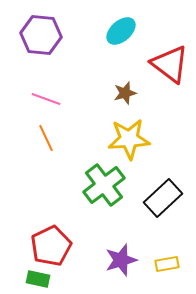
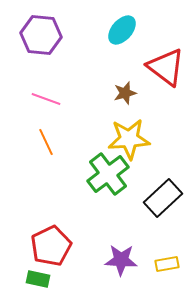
cyan ellipse: moved 1 px right, 1 px up; rotated 8 degrees counterclockwise
red triangle: moved 4 px left, 3 px down
orange line: moved 4 px down
green cross: moved 4 px right, 11 px up
purple star: rotated 20 degrees clockwise
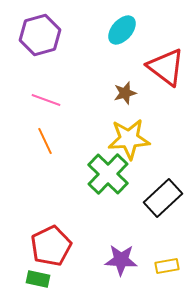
purple hexagon: moved 1 px left; rotated 21 degrees counterclockwise
pink line: moved 1 px down
orange line: moved 1 px left, 1 px up
green cross: rotated 9 degrees counterclockwise
yellow rectangle: moved 2 px down
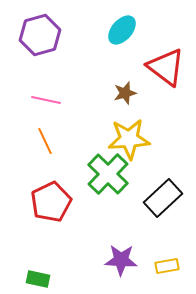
pink line: rotated 8 degrees counterclockwise
red pentagon: moved 44 px up
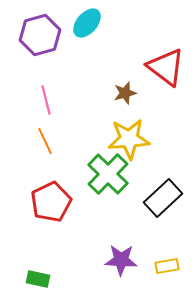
cyan ellipse: moved 35 px left, 7 px up
pink line: rotated 64 degrees clockwise
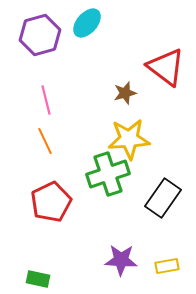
green cross: rotated 27 degrees clockwise
black rectangle: rotated 12 degrees counterclockwise
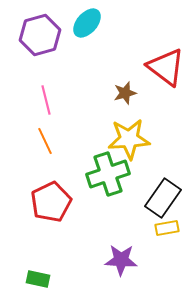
yellow rectangle: moved 38 px up
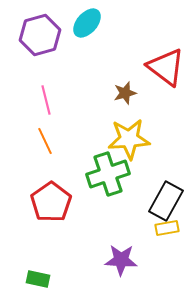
black rectangle: moved 3 px right, 3 px down; rotated 6 degrees counterclockwise
red pentagon: rotated 9 degrees counterclockwise
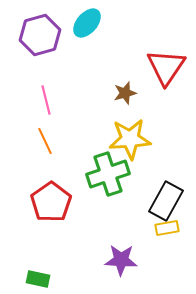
red triangle: rotated 27 degrees clockwise
yellow star: moved 1 px right
